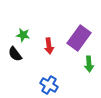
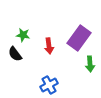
green arrow: moved 1 px right
blue cross: rotated 30 degrees clockwise
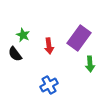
green star: rotated 16 degrees clockwise
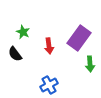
green star: moved 3 px up
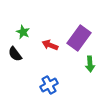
red arrow: moved 1 px right, 1 px up; rotated 119 degrees clockwise
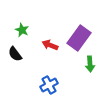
green star: moved 1 px left, 2 px up
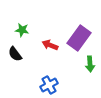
green star: rotated 16 degrees counterclockwise
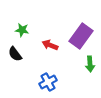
purple rectangle: moved 2 px right, 2 px up
blue cross: moved 1 px left, 3 px up
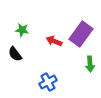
purple rectangle: moved 2 px up
red arrow: moved 4 px right, 4 px up
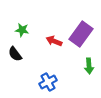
green arrow: moved 1 px left, 2 px down
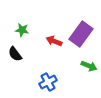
green arrow: rotated 63 degrees counterclockwise
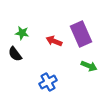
green star: moved 3 px down
purple rectangle: rotated 60 degrees counterclockwise
